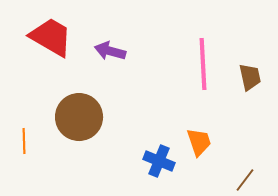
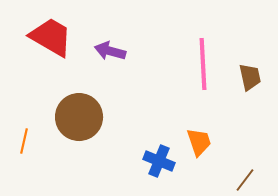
orange line: rotated 15 degrees clockwise
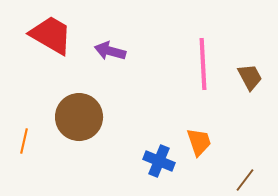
red trapezoid: moved 2 px up
brown trapezoid: rotated 16 degrees counterclockwise
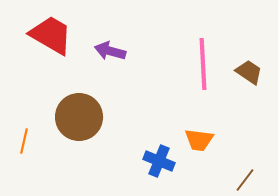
brown trapezoid: moved 1 px left, 5 px up; rotated 28 degrees counterclockwise
orange trapezoid: moved 2 px up; rotated 116 degrees clockwise
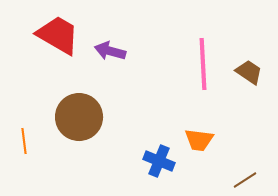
red trapezoid: moved 7 px right
orange line: rotated 20 degrees counterclockwise
brown line: rotated 20 degrees clockwise
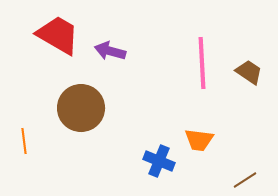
pink line: moved 1 px left, 1 px up
brown circle: moved 2 px right, 9 px up
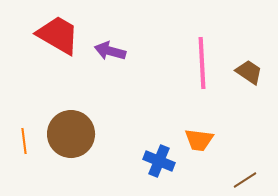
brown circle: moved 10 px left, 26 px down
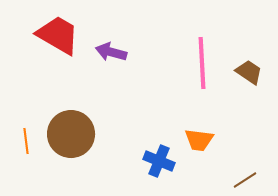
purple arrow: moved 1 px right, 1 px down
orange line: moved 2 px right
